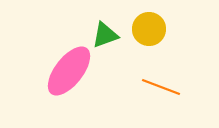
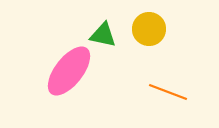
green triangle: moved 2 px left; rotated 32 degrees clockwise
orange line: moved 7 px right, 5 px down
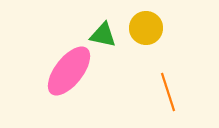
yellow circle: moved 3 px left, 1 px up
orange line: rotated 51 degrees clockwise
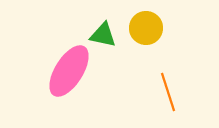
pink ellipse: rotated 6 degrees counterclockwise
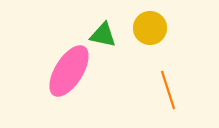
yellow circle: moved 4 px right
orange line: moved 2 px up
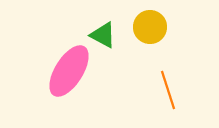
yellow circle: moved 1 px up
green triangle: rotated 16 degrees clockwise
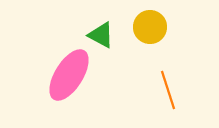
green triangle: moved 2 px left
pink ellipse: moved 4 px down
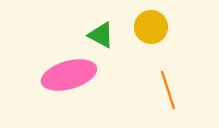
yellow circle: moved 1 px right
pink ellipse: rotated 42 degrees clockwise
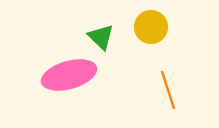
green triangle: moved 2 px down; rotated 16 degrees clockwise
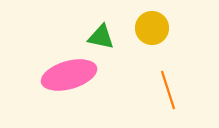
yellow circle: moved 1 px right, 1 px down
green triangle: rotated 32 degrees counterclockwise
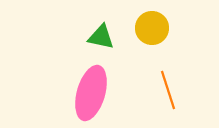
pink ellipse: moved 22 px right, 18 px down; rotated 58 degrees counterclockwise
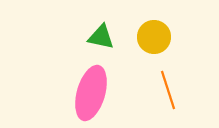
yellow circle: moved 2 px right, 9 px down
